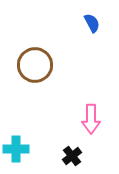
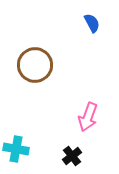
pink arrow: moved 3 px left, 2 px up; rotated 20 degrees clockwise
cyan cross: rotated 10 degrees clockwise
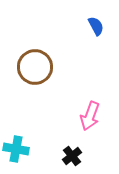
blue semicircle: moved 4 px right, 3 px down
brown circle: moved 2 px down
pink arrow: moved 2 px right, 1 px up
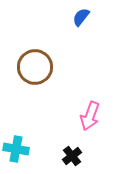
blue semicircle: moved 15 px left, 9 px up; rotated 114 degrees counterclockwise
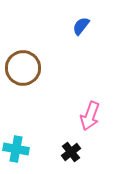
blue semicircle: moved 9 px down
brown circle: moved 12 px left, 1 px down
black cross: moved 1 px left, 4 px up
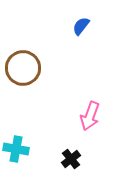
black cross: moved 7 px down
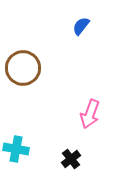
pink arrow: moved 2 px up
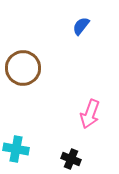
black cross: rotated 30 degrees counterclockwise
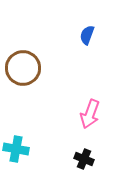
blue semicircle: moved 6 px right, 9 px down; rotated 18 degrees counterclockwise
black cross: moved 13 px right
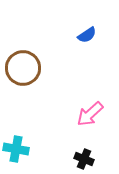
blue semicircle: rotated 144 degrees counterclockwise
pink arrow: rotated 28 degrees clockwise
